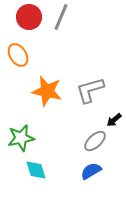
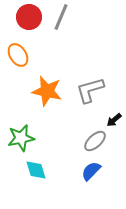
blue semicircle: rotated 15 degrees counterclockwise
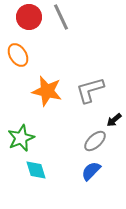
gray line: rotated 48 degrees counterclockwise
green star: rotated 12 degrees counterclockwise
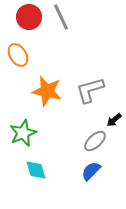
green star: moved 2 px right, 5 px up
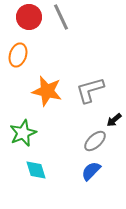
orange ellipse: rotated 50 degrees clockwise
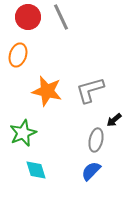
red circle: moved 1 px left
gray ellipse: moved 1 px right, 1 px up; rotated 35 degrees counterclockwise
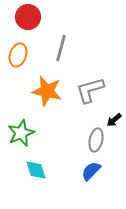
gray line: moved 31 px down; rotated 40 degrees clockwise
green star: moved 2 px left
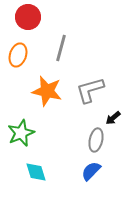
black arrow: moved 1 px left, 2 px up
cyan diamond: moved 2 px down
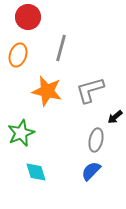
black arrow: moved 2 px right, 1 px up
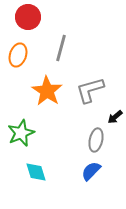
orange star: rotated 20 degrees clockwise
